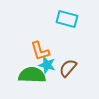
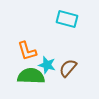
orange L-shape: moved 13 px left
green semicircle: moved 1 px left, 1 px down
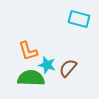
cyan rectangle: moved 12 px right
orange L-shape: moved 1 px right
green semicircle: moved 2 px down
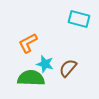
orange L-shape: moved 8 px up; rotated 80 degrees clockwise
cyan star: moved 2 px left, 1 px up
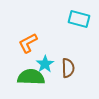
cyan star: rotated 24 degrees clockwise
brown semicircle: rotated 138 degrees clockwise
green semicircle: moved 1 px up
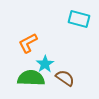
brown semicircle: moved 3 px left, 10 px down; rotated 54 degrees counterclockwise
green semicircle: moved 1 px down
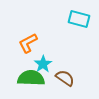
cyan star: moved 2 px left
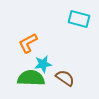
cyan star: rotated 24 degrees clockwise
